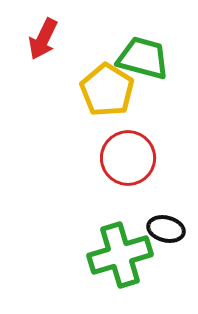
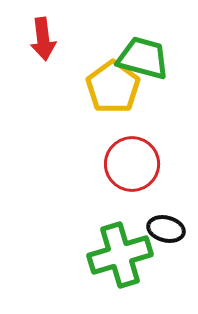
red arrow: rotated 33 degrees counterclockwise
yellow pentagon: moved 6 px right, 3 px up; rotated 4 degrees clockwise
red circle: moved 4 px right, 6 px down
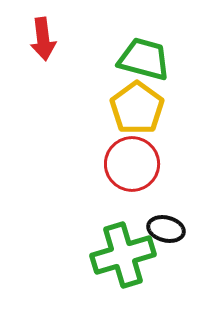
green trapezoid: moved 1 px right, 1 px down
yellow pentagon: moved 24 px right, 21 px down
green cross: moved 3 px right
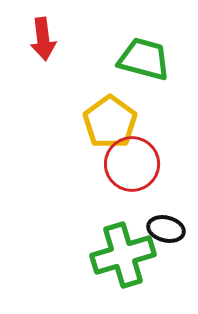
yellow pentagon: moved 27 px left, 14 px down
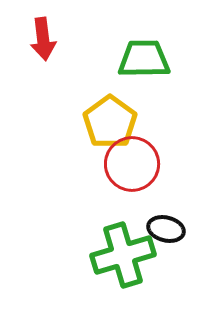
green trapezoid: rotated 16 degrees counterclockwise
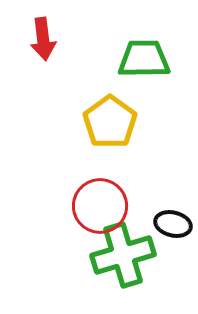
red circle: moved 32 px left, 42 px down
black ellipse: moved 7 px right, 5 px up
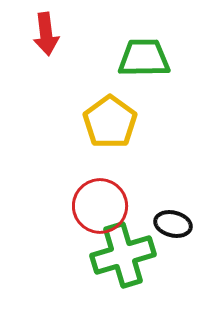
red arrow: moved 3 px right, 5 px up
green trapezoid: moved 1 px up
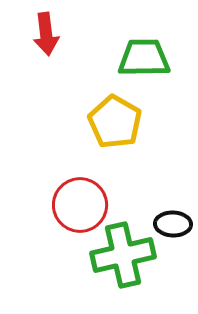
yellow pentagon: moved 5 px right; rotated 6 degrees counterclockwise
red circle: moved 20 px left, 1 px up
black ellipse: rotated 12 degrees counterclockwise
green cross: rotated 4 degrees clockwise
